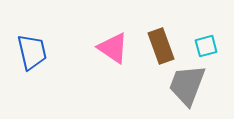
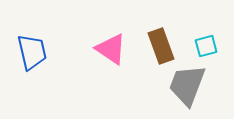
pink triangle: moved 2 px left, 1 px down
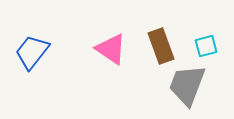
blue trapezoid: rotated 129 degrees counterclockwise
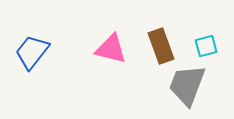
pink triangle: rotated 20 degrees counterclockwise
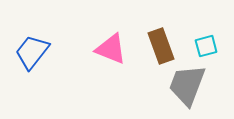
pink triangle: rotated 8 degrees clockwise
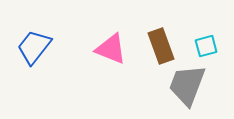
blue trapezoid: moved 2 px right, 5 px up
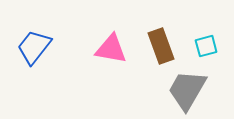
pink triangle: rotated 12 degrees counterclockwise
gray trapezoid: moved 5 px down; rotated 9 degrees clockwise
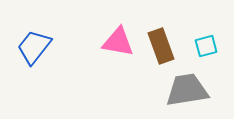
pink triangle: moved 7 px right, 7 px up
gray trapezoid: rotated 51 degrees clockwise
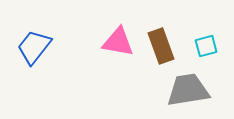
gray trapezoid: moved 1 px right
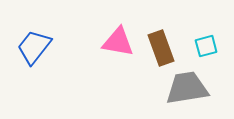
brown rectangle: moved 2 px down
gray trapezoid: moved 1 px left, 2 px up
